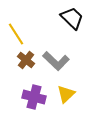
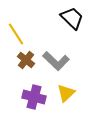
yellow triangle: moved 1 px up
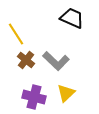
black trapezoid: rotated 20 degrees counterclockwise
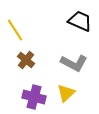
black trapezoid: moved 8 px right, 3 px down
yellow line: moved 1 px left, 4 px up
gray L-shape: moved 18 px right, 2 px down; rotated 16 degrees counterclockwise
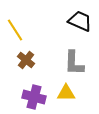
gray L-shape: rotated 64 degrees clockwise
yellow triangle: rotated 42 degrees clockwise
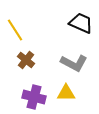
black trapezoid: moved 1 px right, 2 px down
gray L-shape: rotated 64 degrees counterclockwise
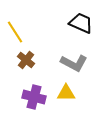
yellow line: moved 2 px down
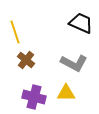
yellow line: rotated 15 degrees clockwise
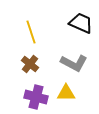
yellow line: moved 16 px right
brown cross: moved 4 px right, 4 px down
purple cross: moved 2 px right
